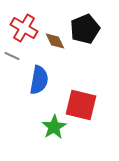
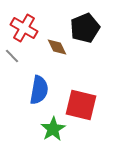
black pentagon: moved 1 px up
brown diamond: moved 2 px right, 6 px down
gray line: rotated 21 degrees clockwise
blue semicircle: moved 10 px down
green star: moved 1 px left, 2 px down
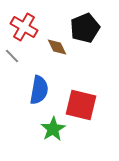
red cross: moved 1 px up
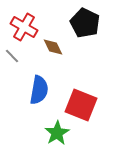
black pentagon: moved 5 px up; rotated 24 degrees counterclockwise
brown diamond: moved 4 px left
red square: rotated 8 degrees clockwise
green star: moved 4 px right, 4 px down
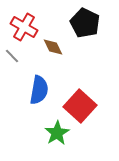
red square: moved 1 px left, 1 px down; rotated 20 degrees clockwise
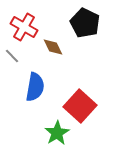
blue semicircle: moved 4 px left, 3 px up
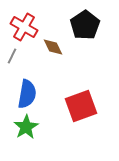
black pentagon: moved 2 px down; rotated 12 degrees clockwise
gray line: rotated 70 degrees clockwise
blue semicircle: moved 8 px left, 7 px down
red square: moved 1 px right; rotated 28 degrees clockwise
green star: moved 31 px left, 6 px up
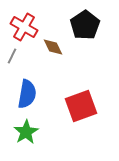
green star: moved 5 px down
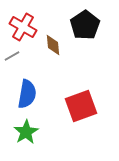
red cross: moved 1 px left
brown diamond: moved 2 px up; rotated 20 degrees clockwise
gray line: rotated 35 degrees clockwise
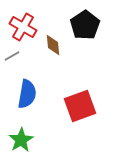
red square: moved 1 px left
green star: moved 5 px left, 8 px down
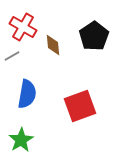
black pentagon: moved 9 px right, 11 px down
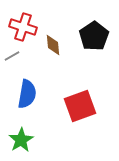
red cross: rotated 12 degrees counterclockwise
